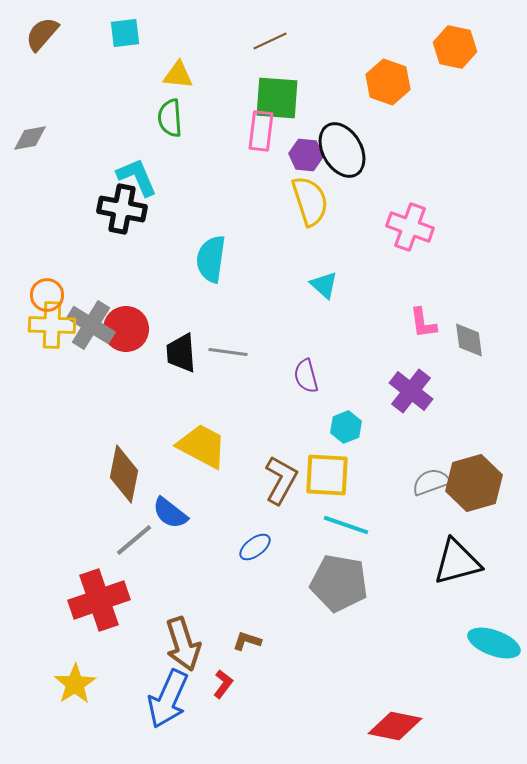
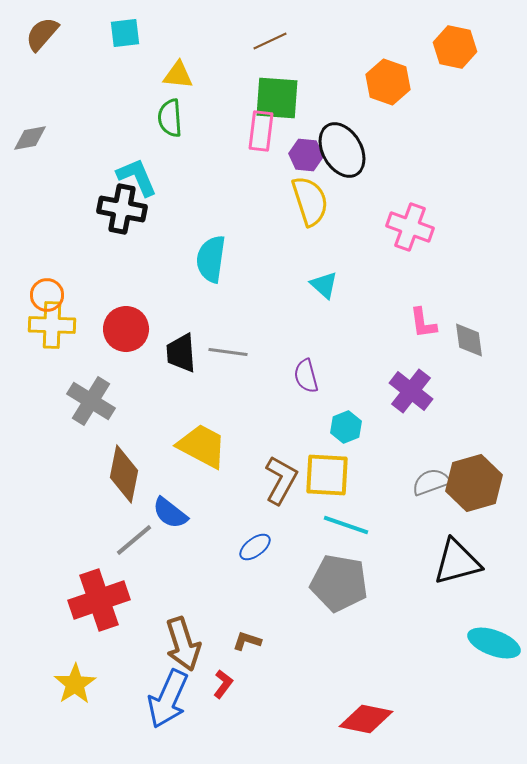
gray cross at (91, 325): moved 76 px down
red diamond at (395, 726): moved 29 px left, 7 px up
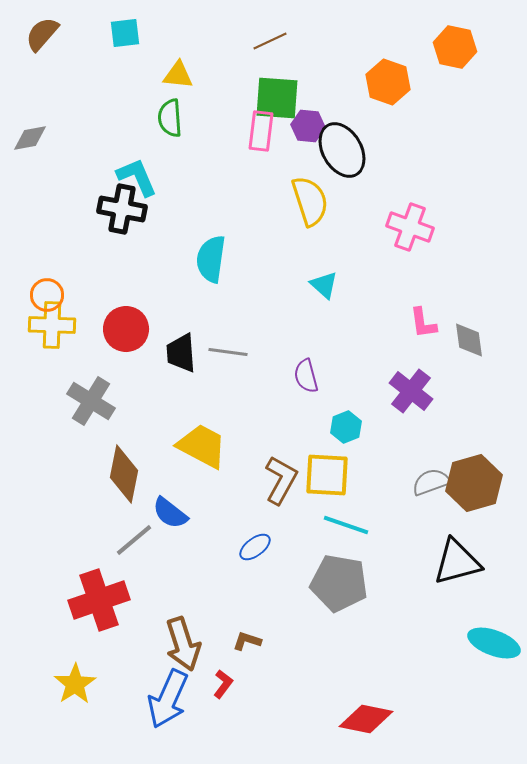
purple hexagon at (306, 155): moved 2 px right, 29 px up
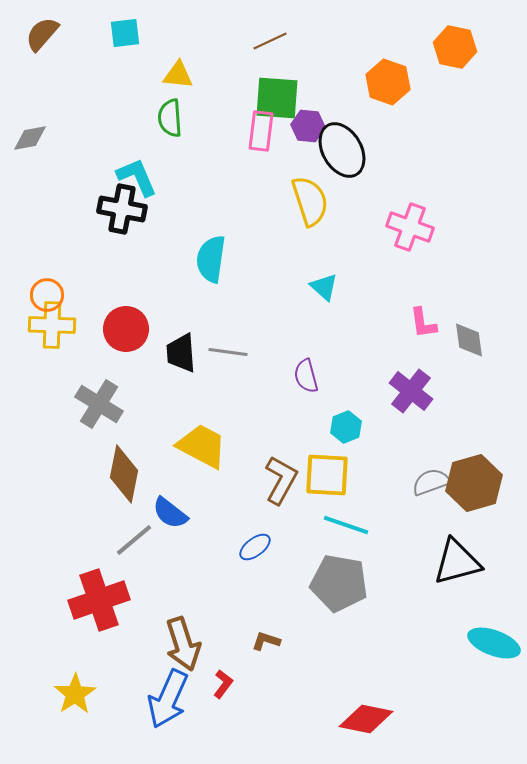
cyan triangle at (324, 285): moved 2 px down
gray cross at (91, 401): moved 8 px right, 3 px down
brown L-shape at (247, 641): moved 19 px right
yellow star at (75, 684): moved 10 px down
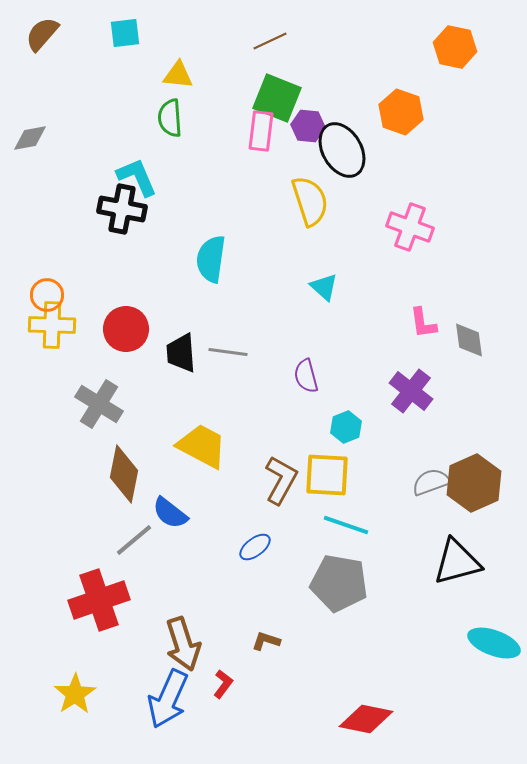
orange hexagon at (388, 82): moved 13 px right, 30 px down
green square at (277, 98): rotated 18 degrees clockwise
brown hexagon at (474, 483): rotated 8 degrees counterclockwise
